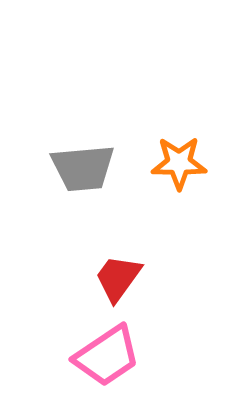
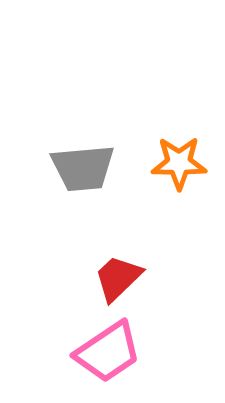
red trapezoid: rotated 10 degrees clockwise
pink trapezoid: moved 1 px right, 4 px up
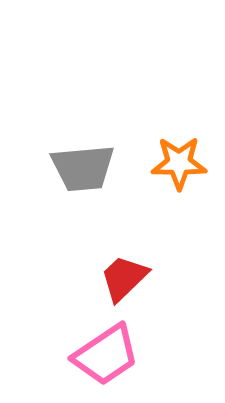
red trapezoid: moved 6 px right
pink trapezoid: moved 2 px left, 3 px down
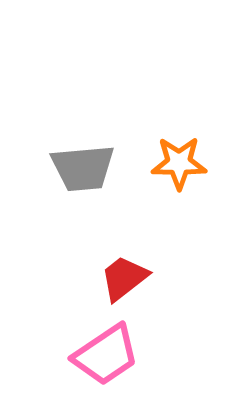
red trapezoid: rotated 6 degrees clockwise
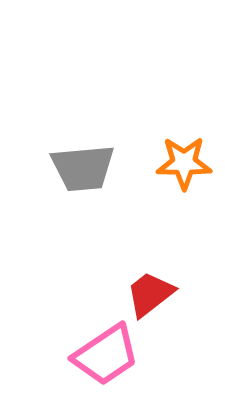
orange star: moved 5 px right
red trapezoid: moved 26 px right, 16 px down
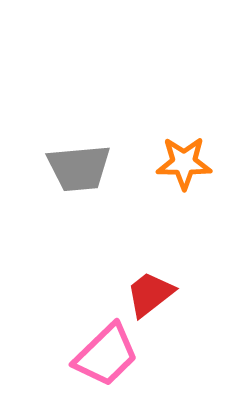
gray trapezoid: moved 4 px left
pink trapezoid: rotated 10 degrees counterclockwise
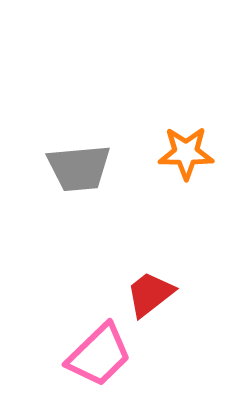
orange star: moved 2 px right, 10 px up
pink trapezoid: moved 7 px left
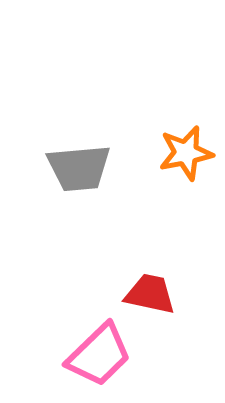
orange star: rotated 12 degrees counterclockwise
red trapezoid: rotated 50 degrees clockwise
